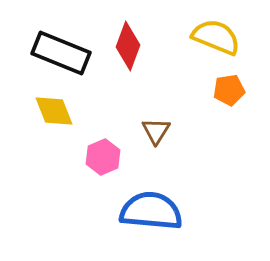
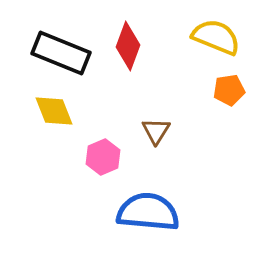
blue semicircle: moved 3 px left, 1 px down
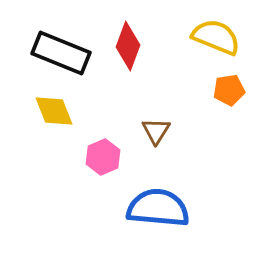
blue semicircle: moved 10 px right, 4 px up
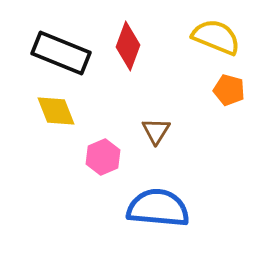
orange pentagon: rotated 24 degrees clockwise
yellow diamond: moved 2 px right
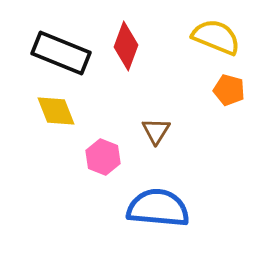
red diamond: moved 2 px left
pink hexagon: rotated 16 degrees counterclockwise
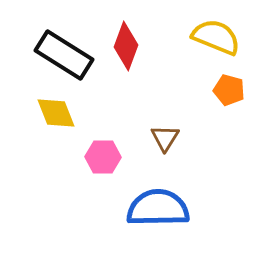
black rectangle: moved 3 px right, 2 px down; rotated 10 degrees clockwise
yellow diamond: moved 2 px down
brown triangle: moved 9 px right, 7 px down
pink hexagon: rotated 20 degrees counterclockwise
blue semicircle: rotated 6 degrees counterclockwise
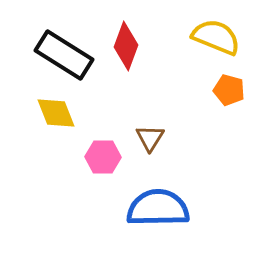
brown triangle: moved 15 px left
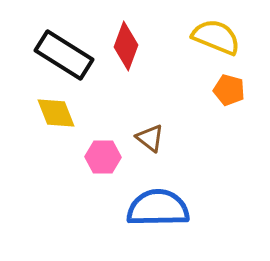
brown triangle: rotated 24 degrees counterclockwise
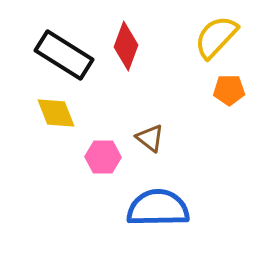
yellow semicircle: rotated 69 degrees counterclockwise
orange pentagon: rotated 16 degrees counterclockwise
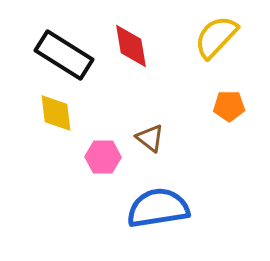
red diamond: moved 5 px right; rotated 30 degrees counterclockwise
orange pentagon: moved 16 px down
yellow diamond: rotated 15 degrees clockwise
blue semicircle: rotated 8 degrees counterclockwise
